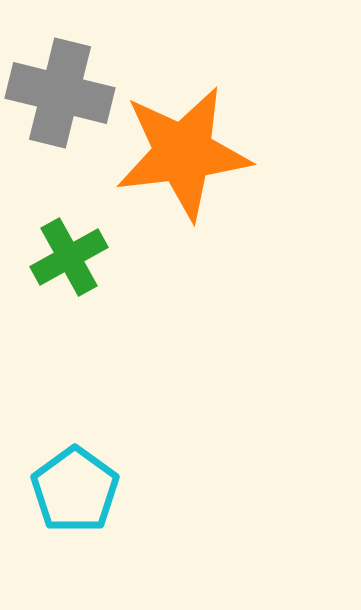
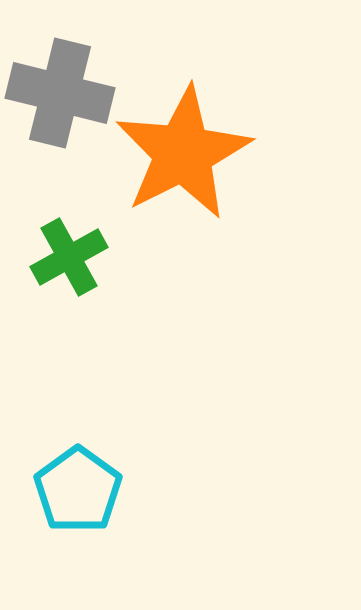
orange star: rotated 20 degrees counterclockwise
cyan pentagon: moved 3 px right
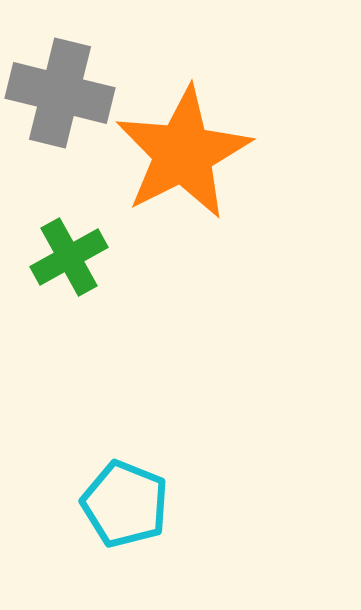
cyan pentagon: moved 47 px right, 14 px down; rotated 14 degrees counterclockwise
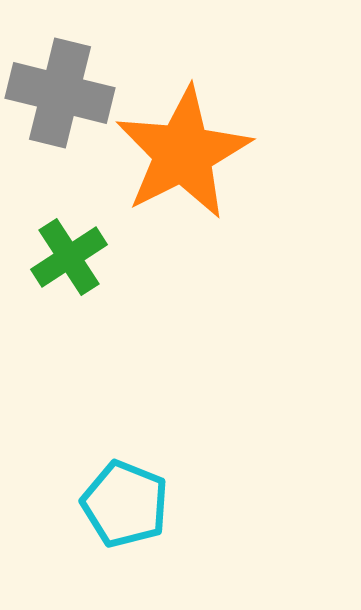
green cross: rotated 4 degrees counterclockwise
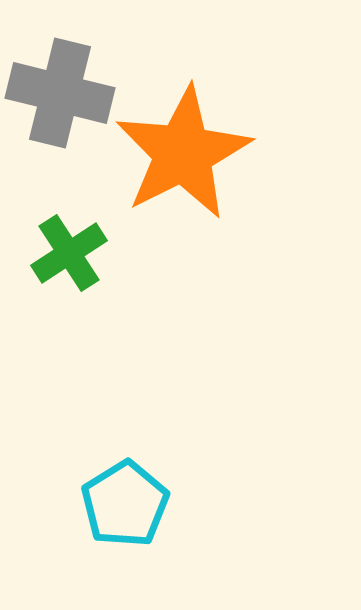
green cross: moved 4 px up
cyan pentagon: rotated 18 degrees clockwise
